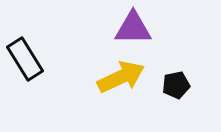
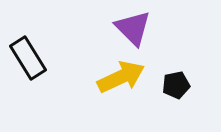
purple triangle: rotated 45 degrees clockwise
black rectangle: moved 3 px right, 1 px up
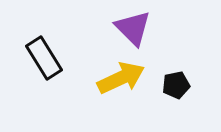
black rectangle: moved 16 px right
yellow arrow: moved 1 px down
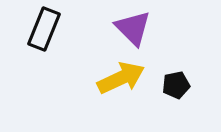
black rectangle: moved 29 px up; rotated 54 degrees clockwise
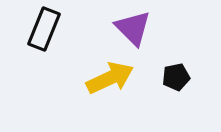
yellow arrow: moved 11 px left
black pentagon: moved 8 px up
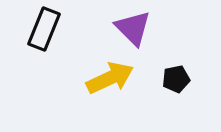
black pentagon: moved 2 px down
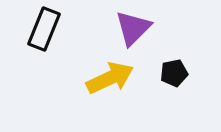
purple triangle: rotated 30 degrees clockwise
black pentagon: moved 2 px left, 6 px up
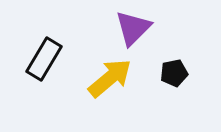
black rectangle: moved 30 px down; rotated 9 degrees clockwise
yellow arrow: rotated 15 degrees counterclockwise
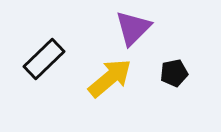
black rectangle: rotated 15 degrees clockwise
